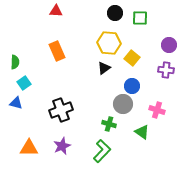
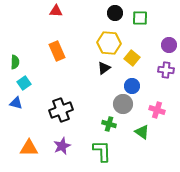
green L-shape: rotated 45 degrees counterclockwise
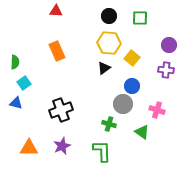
black circle: moved 6 px left, 3 px down
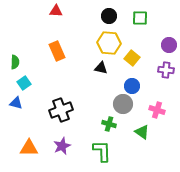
black triangle: moved 3 px left; rotated 48 degrees clockwise
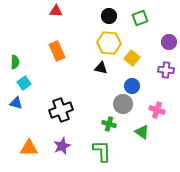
green square: rotated 21 degrees counterclockwise
purple circle: moved 3 px up
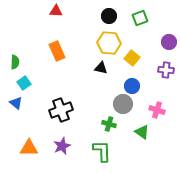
blue triangle: rotated 24 degrees clockwise
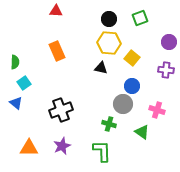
black circle: moved 3 px down
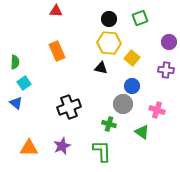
black cross: moved 8 px right, 3 px up
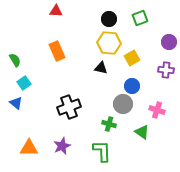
yellow square: rotated 21 degrees clockwise
green semicircle: moved 2 px up; rotated 32 degrees counterclockwise
